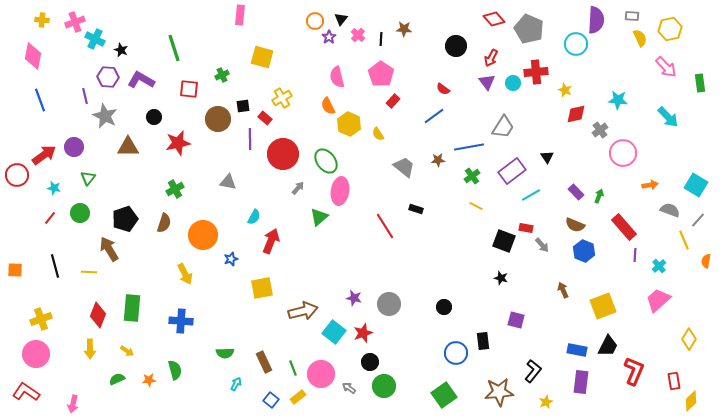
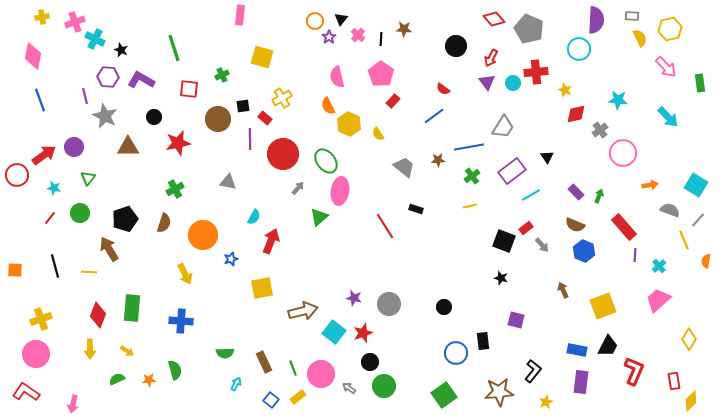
yellow cross at (42, 20): moved 3 px up; rotated 16 degrees counterclockwise
cyan circle at (576, 44): moved 3 px right, 5 px down
yellow line at (476, 206): moved 6 px left; rotated 40 degrees counterclockwise
red rectangle at (526, 228): rotated 48 degrees counterclockwise
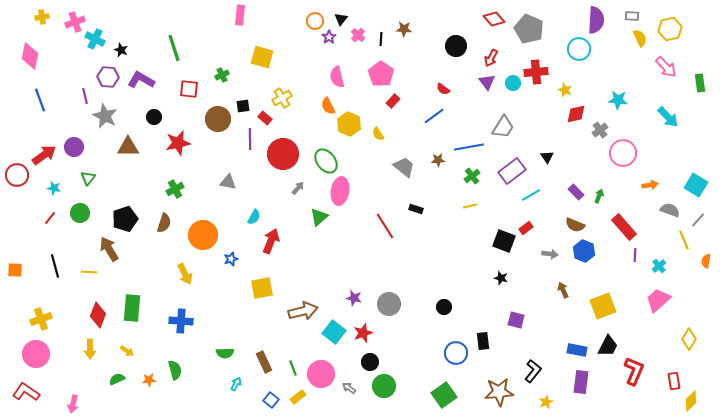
pink diamond at (33, 56): moved 3 px left
gray arrow at (542, 245): moved 8 px right, 9 px down; rotated 42 degrees counterclockwise
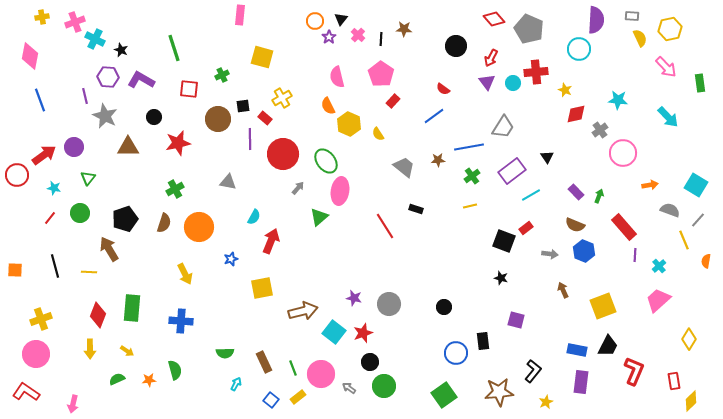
orange circle at (203, 235): moved 4 px left, 8 px up
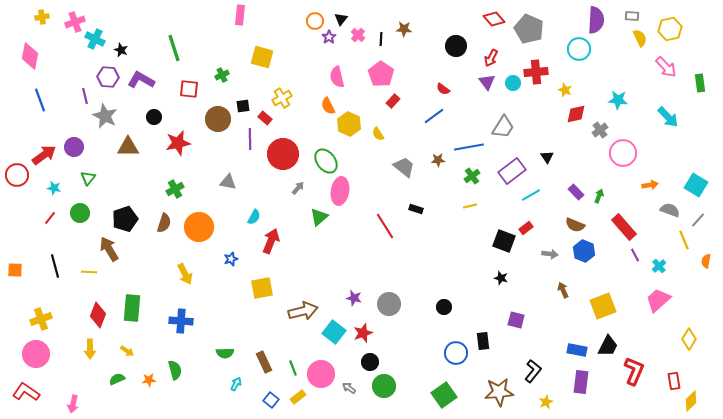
purple line at (635, 255): rotated 32 degrees counterclockwise
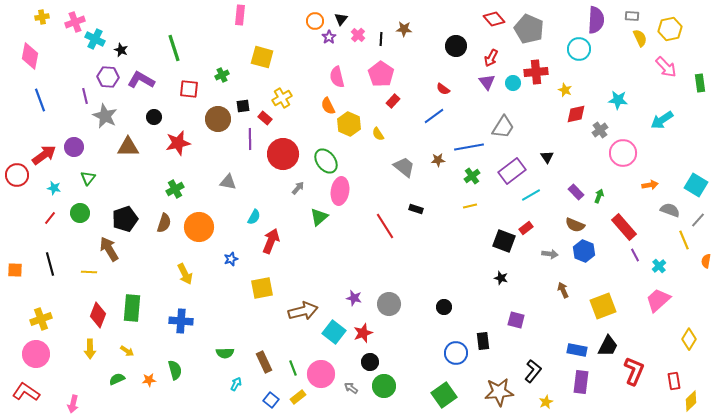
cyan arrow at (668, 117): moved 6 px left, 3 px down; rotated 100 degrees clockwise
black line at (55, 266): moved 5 px left, 2 px up
gray arrow at (349, 388): moved 2 px right
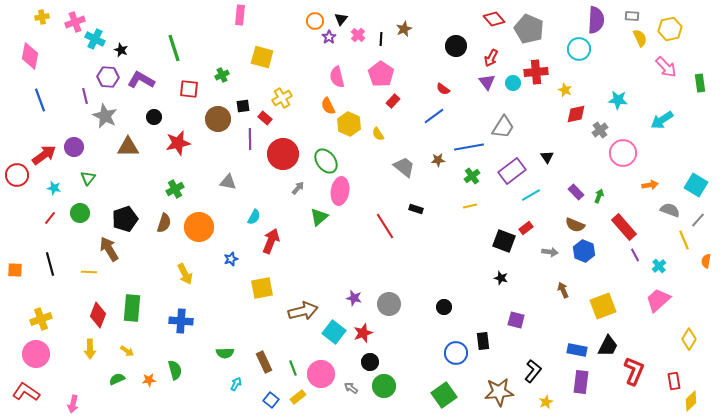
brown star at (404, 29): rotated 28 degrees counterclockwise
gray arrow at (550, 254): moved 2 px up
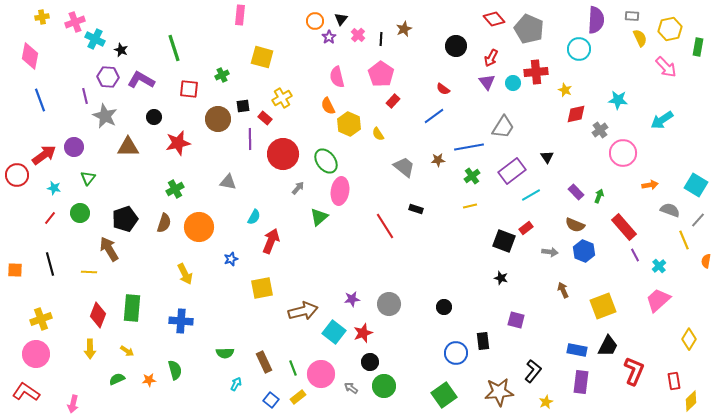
green rectangle at (700, 83): moved 2 px left, 36 px up; rotated 18 degrees clockwise
purple star at (354, 298): moved 2 px left, 1 px down; rotated 21 degrees counterclockwise
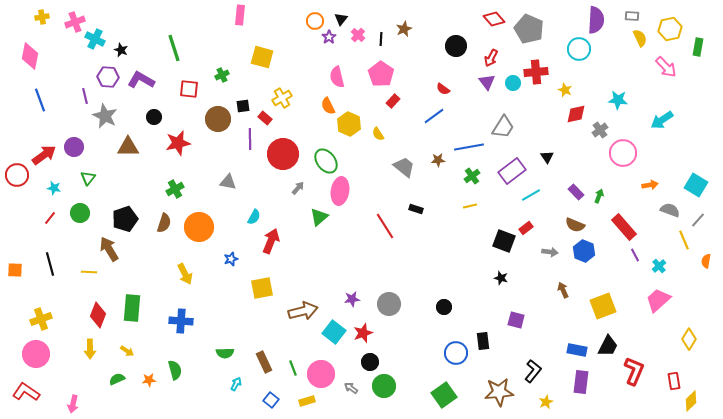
yellow rectangle at (298, 397): moved 9 px right, 4 px down; rotated 21 degrees clockwise
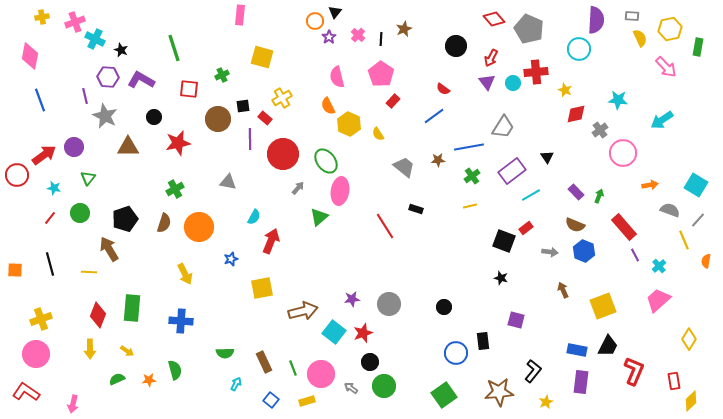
black triangle at (341, 19): moved 6 px left, 7 px up
